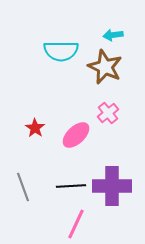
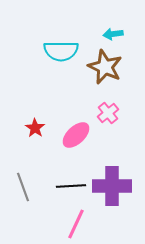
cyan arrow: moved 1 px up
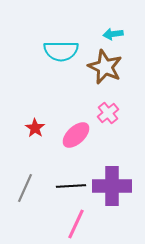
gray line: moved 2 px right, 1 px down; rotated 44 degrees clockwise
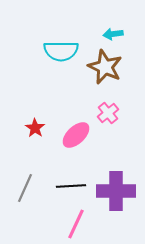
purple cross: moved 4 px right, 5 px down
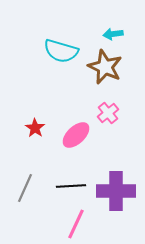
cyan semicircle: rotated 16 degrees clockwise
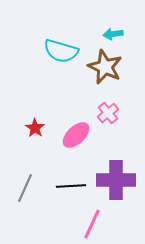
purple cross: moved 11 px up
pink line: moved 16 px right
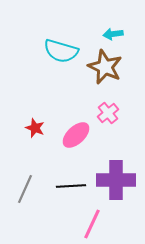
red star: rotated 12 degrees counterclockwise
gray line: moved 1 px down
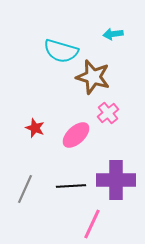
brown star: moved 12 px left, 10 px down; rotated 8 degrees counterclockwise
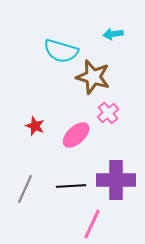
red star: moved 2 px up
